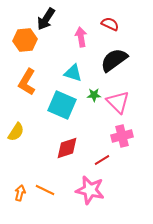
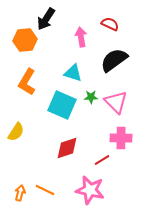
green star: moved 3 px left, 2 px down
pink triangle: moved 2 px left
pink cross: moved 1 px left, 2 px down; rotated 15 degrees clockwise
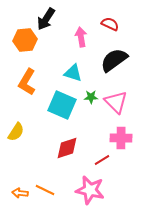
orange arrow: rotated 98 degrees counterclockwise
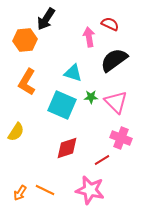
pink arrow: moved 8 px right
pink cross: rotated 20 degrees clockwise
orange arrow: rotated 63 degrees counterclockwise
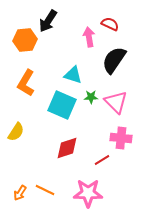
black arrow: moved 2 px right, 2 px down
black semicircle: rotated 20 degrees counterclockwise
cyan triangle: moved 2 px down
orange L-shape: moved 1 px left, 1 px down
pink cross: rotated 15 degrees counterclockwise
pink star: moved 2 px left, 3 px down; rotated 12 degrees counterclockwise
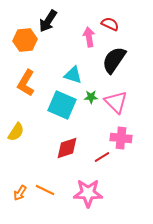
red line: moved 3 px up
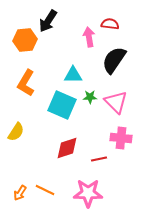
red semicircle: rotated 18 degrees counterclockwise
cyan triangle: rotated 18 degrees counterclockwise
green star: moved 1 px left
red line: moved 3 px left, 2 px down; rotated 21 degrees clockwise
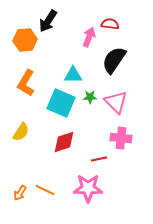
pink arrow: rotated 30 degrees clockwise
cyan square: moved 1 px left, 2 px up
yellow semicircle: moved 5 px right
red diamond: moved 3 px left, 6 px up
pink star: moved 5 px up
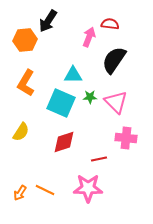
pink cross: moved 5 px right
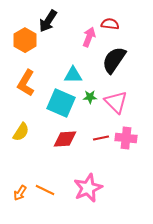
orange hexagon: rotated 25 degrees counterclockwise
red diamond: moved 1 px right, 3 px up; rotated 15 degrees clockwise
red line: moved 2 px right, 21 px up
pink star: rotated 24 degrees counterclockwise
